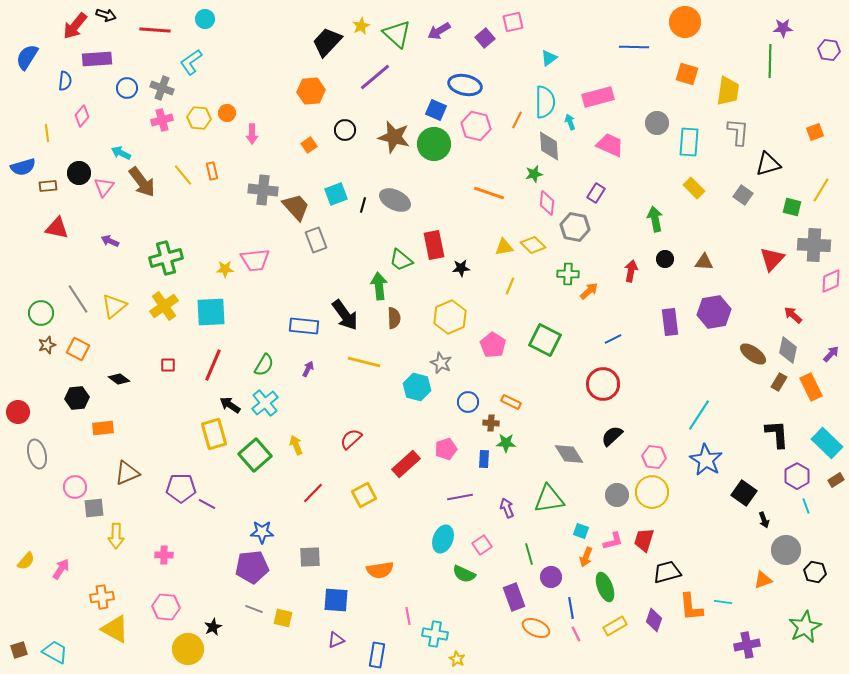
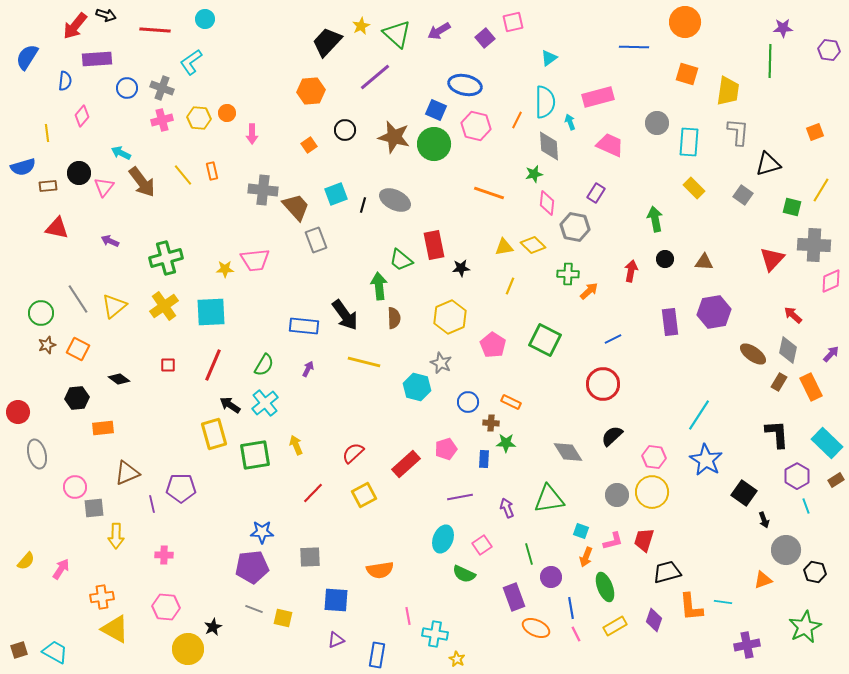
red semicircle at (351, 439): moved 2 px right, 14 px down
gray diamond at (569, 454): moved 1 px left, 2 px up
green square at (255, 455): rotated 32 degrees clockwise
purple line at (207, 504): moved 55 px left; rotated 48 degrees clockwise
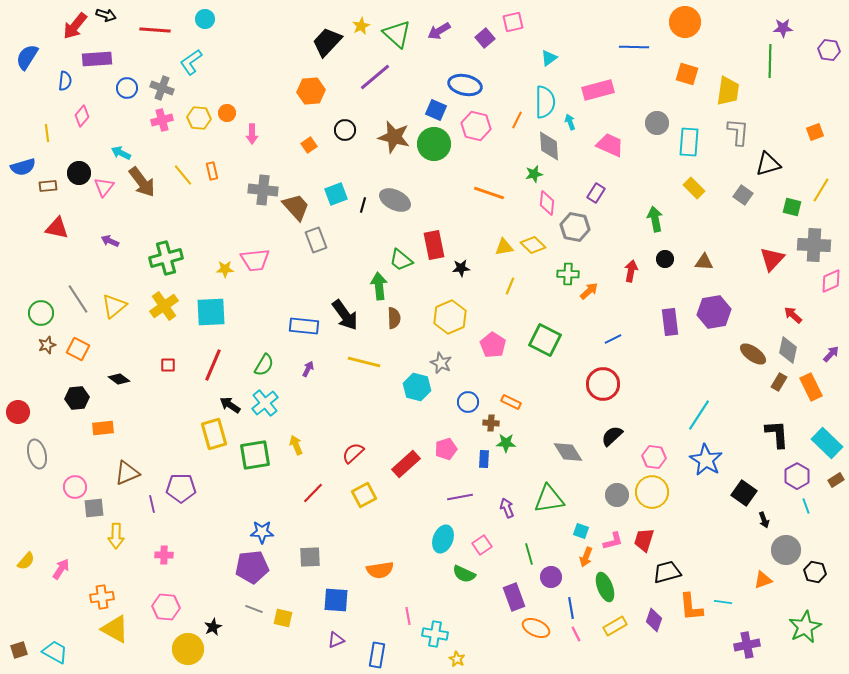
pink rectangle at (598, 97): moved 7 px up
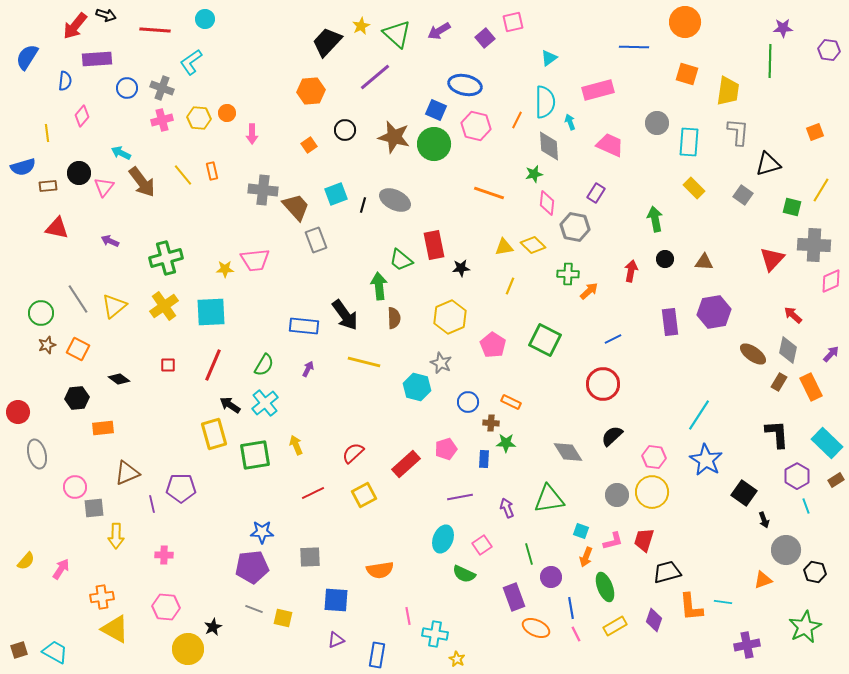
red line at (313, 493): rotated 20 degrees clockwise
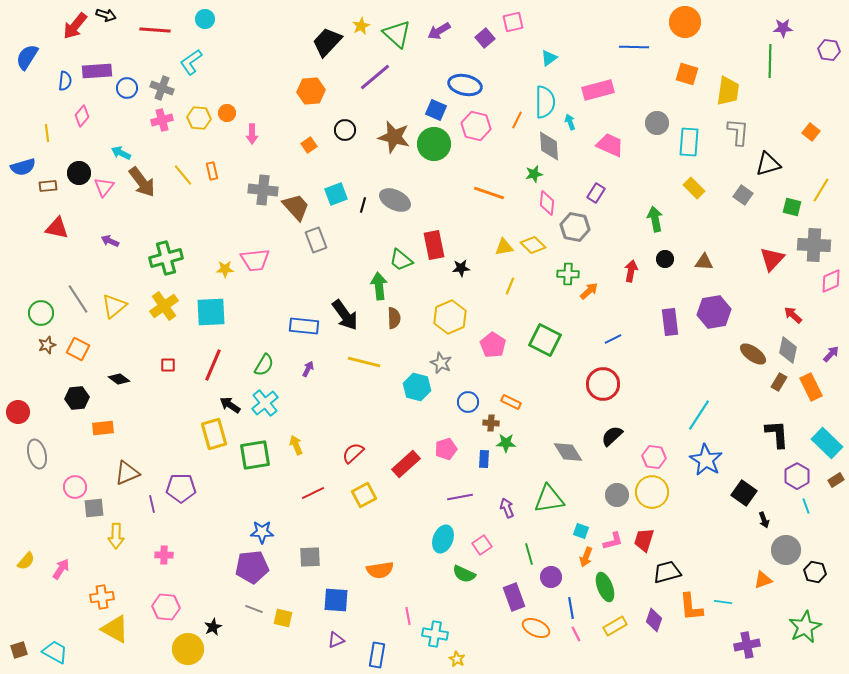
purple rectangle at (97, 59): moved 12 px down
orange square at (815, 132): moved 4 px left; rotated 30 degrees counterclockwise
